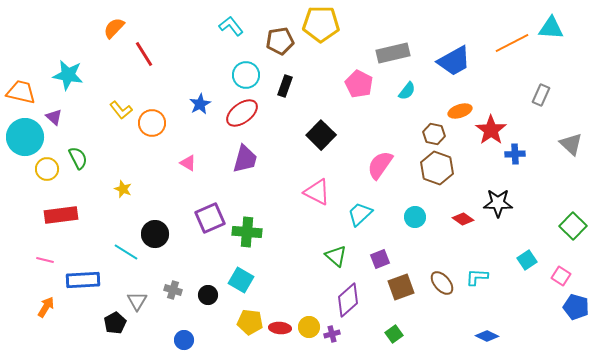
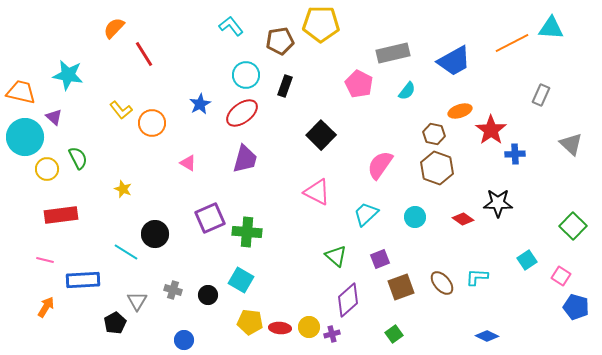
cyan trapezoid at (360, 214): moved 6 px right
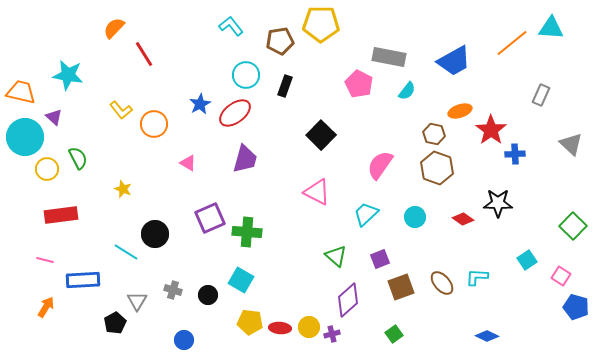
orange line at (512, 43): rotated 12 degrees counterclockwise
gray rectangle at (393, 53): moved 4 px left, 4 px down; rotated 24 degrees clockwise
red ellipse at (242, 113): moved 7 px left
orange circle at (152, 123): moved 2 px right, 1 px down
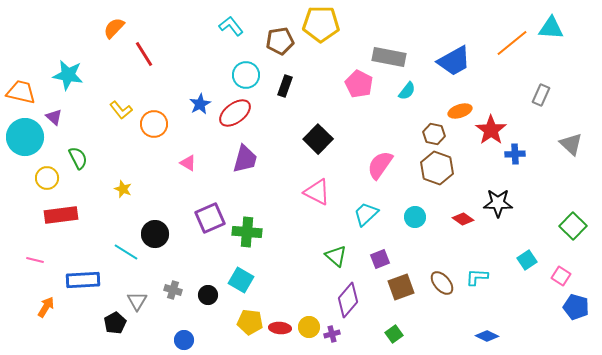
black square at (321, 135): moved 3 px left, 4 px down
yellow circle at (47, 169): moved 9 px down
pink line at (45, 260): moved 10 px left
purple diamond at (348, 300): rotated 8 degrees counterclockwise
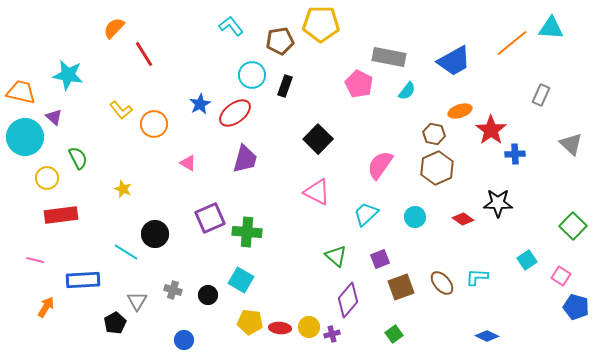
cyan circle at (246, 75): moved 6 px right
brown hexagon at (437, 168): rotated 16 degrees clockwise
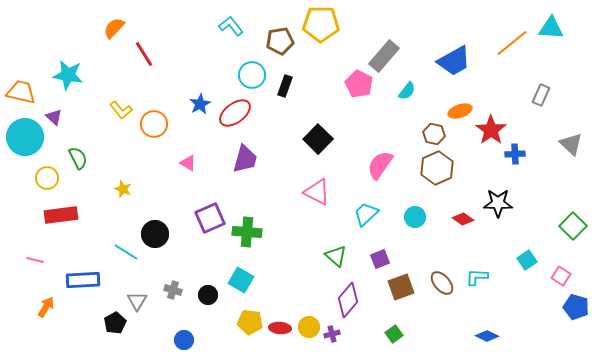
gray rectangle at (389, 57): moved 5 px left, 1 px up; rotated 60 degrees counterclockwise
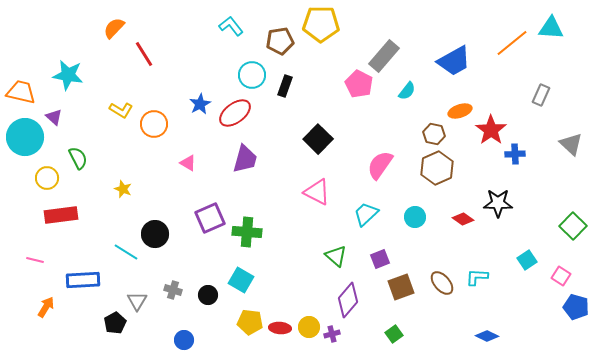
yellow L-shape at (121, 110): rotated 20 degrees counterclockwise
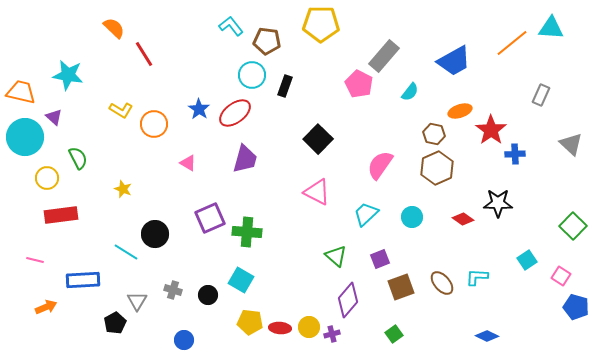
orange semicircle at (114, 28): rotated 90 degrees clockwise
brown pentagon at (280, 41): moved 13 px left; rotated 16 degrees clockwise
cyan semicircle at (407, 91): moved 3 px right, 1 px down
blue star at (200, 104): moved 1 px left, 5 px down; rotated 10 degrees counterclockwise
cyan circle at (415, 217): moved 3 px left
orange arrow at (46, 307): rotated 35 degrees clockwise
